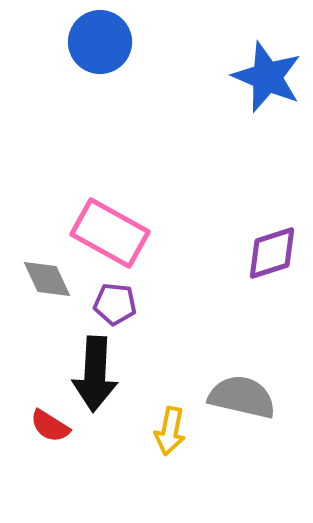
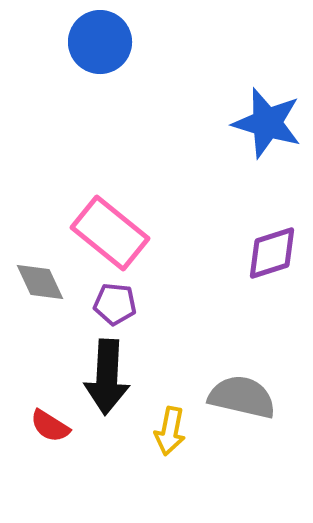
blue star: moved 46 px down; rotated 6 degrees counterclockwise
pink rectangle: rotated 10 degrees clockwise
gray diamond: moved 7 px left, 3 px down
black arrow: moved 12 px right, 3 px down
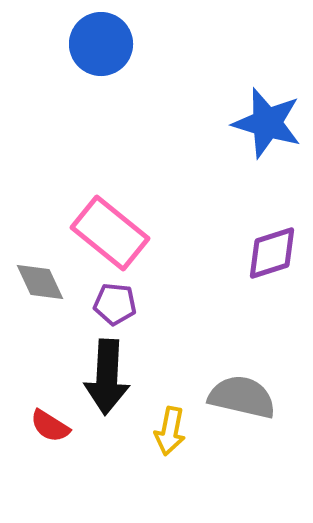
blue circle: moved 1 px right, 2 px down
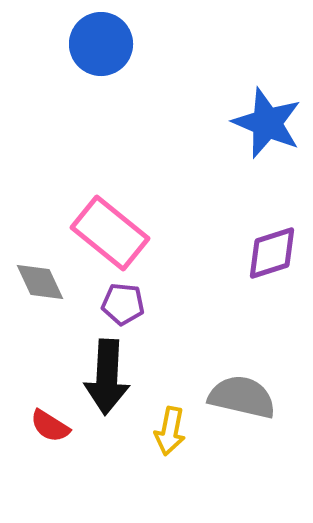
blue star: rotated 6 degrees clockwise
purple pentagon: moved 8 px right
